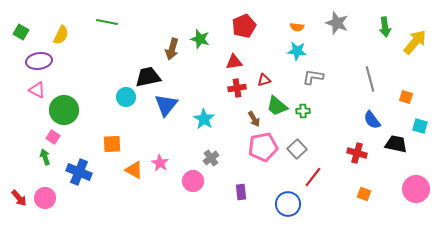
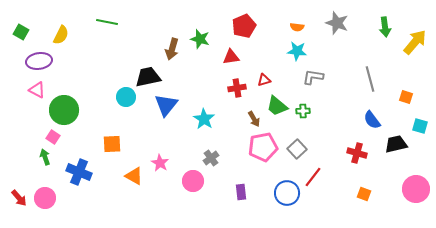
red triangle at (234, 62): moved 3 px left, 5 px up
black trapezoid at (396, 144): rotated 25 degrees counterclockwise
orange triangle at (134, 170): moved 6 px down
blue circle at (288, 204): moved 1 px left, 11 px up
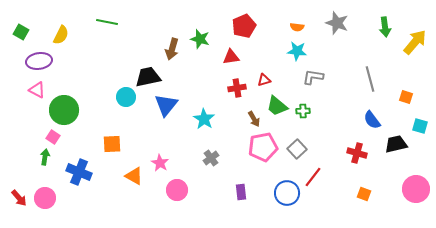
green arrow at (45, 157): rotated 28 degrees clockwise
pink circle at (193, 181): moved 16 px left, 9 px down
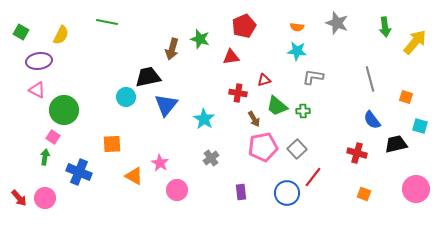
red cross at (237, 88): moved 1 px right, 5 px down; rotated 18 degrees clockwise
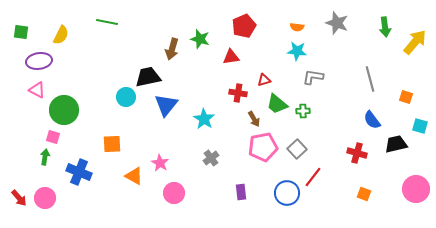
green square at (21, 32): rotated 21 degrees counterclockwise
green trapezoid at (277, 106): moved 2 px up
pink square at (53, 137): rotated 16 degrees counterclockwise
pink circle at (177, 190): moved 3 px left, 3 px down
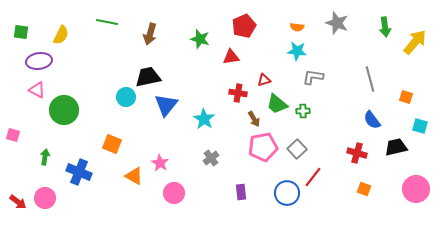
brown arrow at (172, 49): moved 22 px left, 15 px up
pink square at (53, 137): moved 40 px left, 2 px up
orange square at (112, 144): rotated 24 degrees clockwise
black trapezoid at (396, 144): moved 3 px down
orange square at (364, 194): moved 5 px up
red arrow at (19, 198): moved 1 px left, 4 px down; rotated 12 degrees counterclockwise
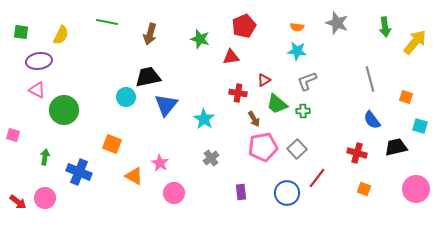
gray L-shape at (313, 77): moved 6 px left, 4 px down; rotated 30 degrees counterclockwise
red triangle at (264, 80): rotated 16 degrees counterclockwise
red line at (313, 177): moved 4 px right, 1 px down
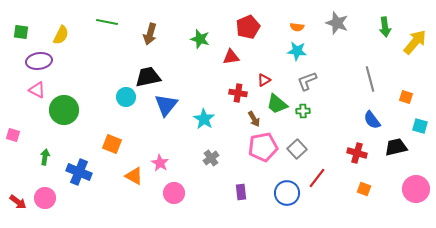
red pentagon at (244, 26): moved 4 px right, 1 px down
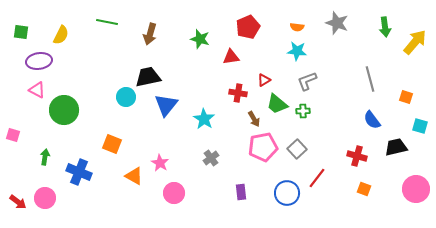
red cross at (357, 153): moved 3 px down
